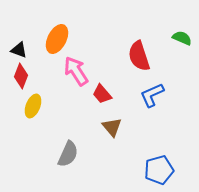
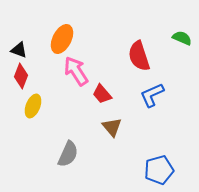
orange ellipse: moved 5 px right
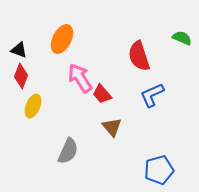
pink arrow: moved 4 px right, 7 px down
gray semicircle: moved 3 px up
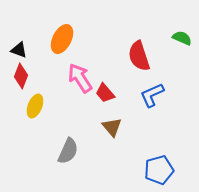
red trapezoid: moved 3 px right, 1 px up
yellow ellipse: moved 2 px right
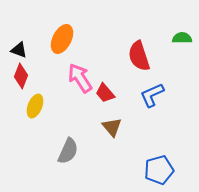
green semicircle: rotated 24 degrees counterclockwise
